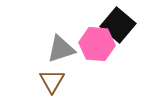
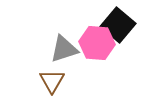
pink hexagon: moved 1 px up
gray triangle: moved 3 px right
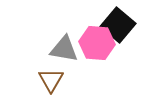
gray triangle: rotated 28 degrees clockwise
brown triangle: moved 1 px left, 1 px up
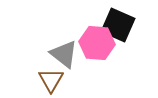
black square: rotated 16 degrees counterclockwise
gray triangle: moved 5 px down; rotated 28 degrees clockwise
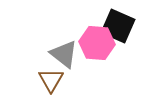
black square: moved 1 px down
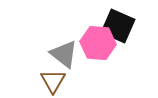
pink hexagon: moved 1 px right
brown triangle: moved 2 px right, 1 px down
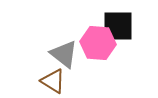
black square: rotated 24 degrees counterclockwise
brown triangle: rotated 28 degrees counterclockwise
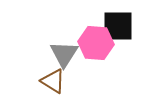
pink hexagon: moved 2 px left
gray triangle: rotated 24 degrees clockwise
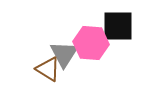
pink hexagon: moved 5 px left
brown triangle: moved 5 px left, 12 px up
